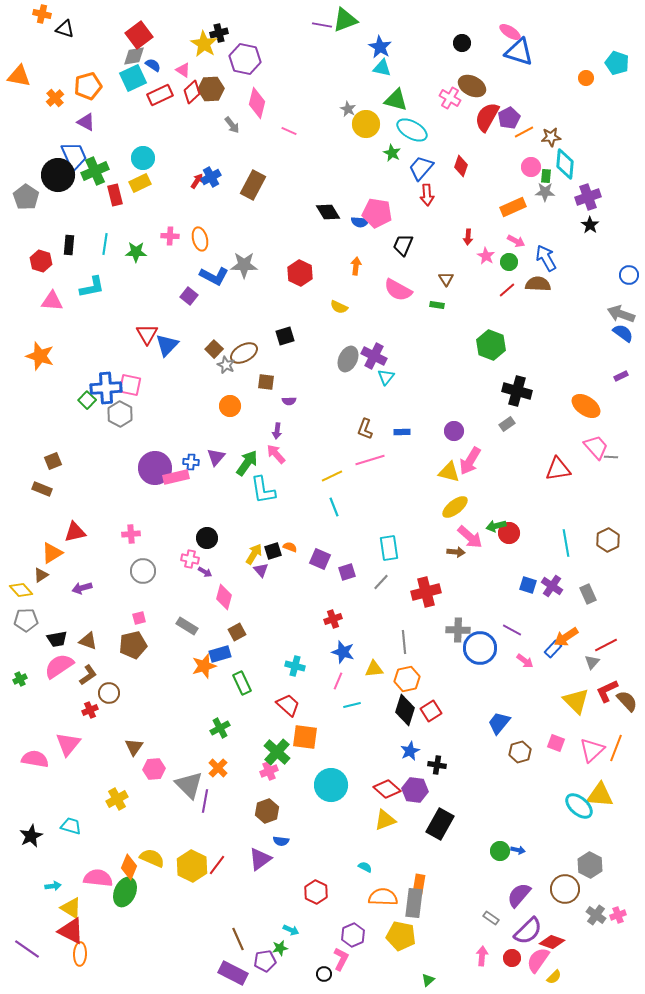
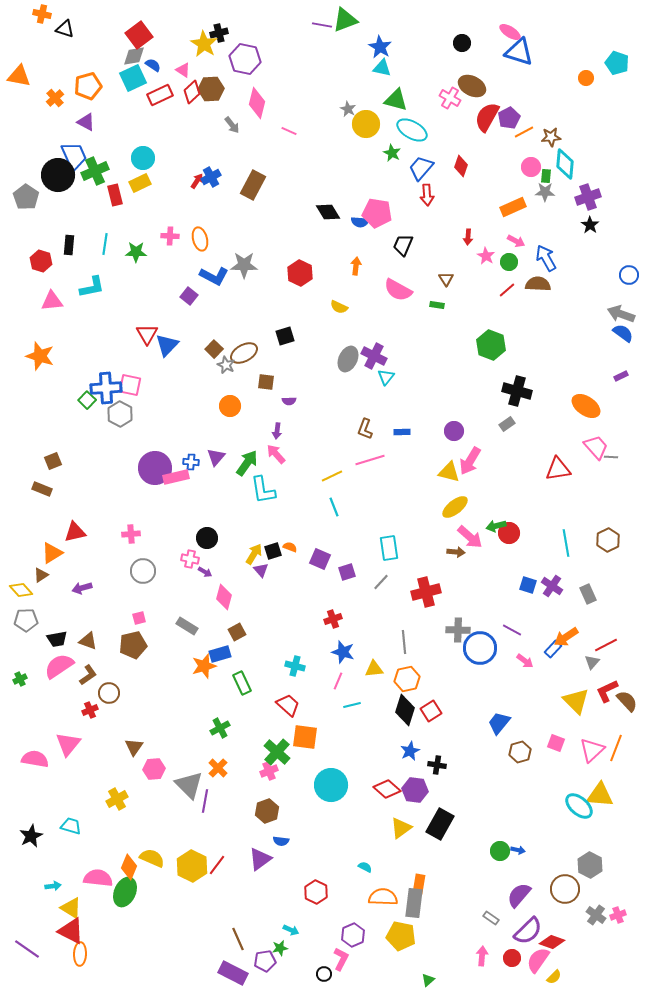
pink triangle at (52, 301): rotated 10 degrees counterclockwise
yellow triangle at (385, 820): moved 16 px right, 8 px down; rotated 15 degrees counterclockwise
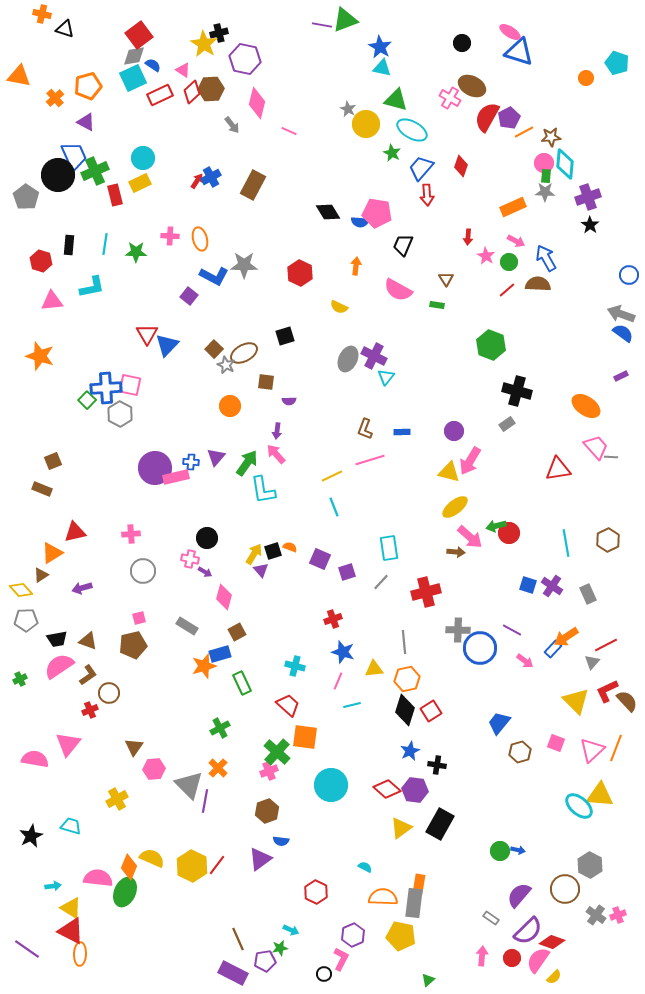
pink circle at (531, 167): moved 13 px right, 4 px up
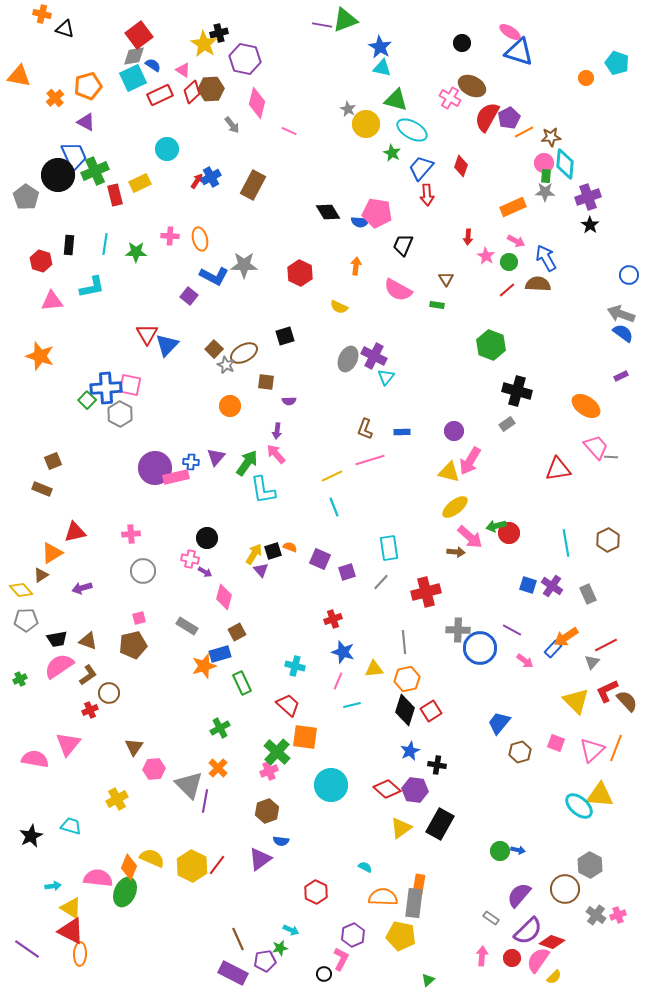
cyan circle at (143, 158): moved 24 px right, 9 px up
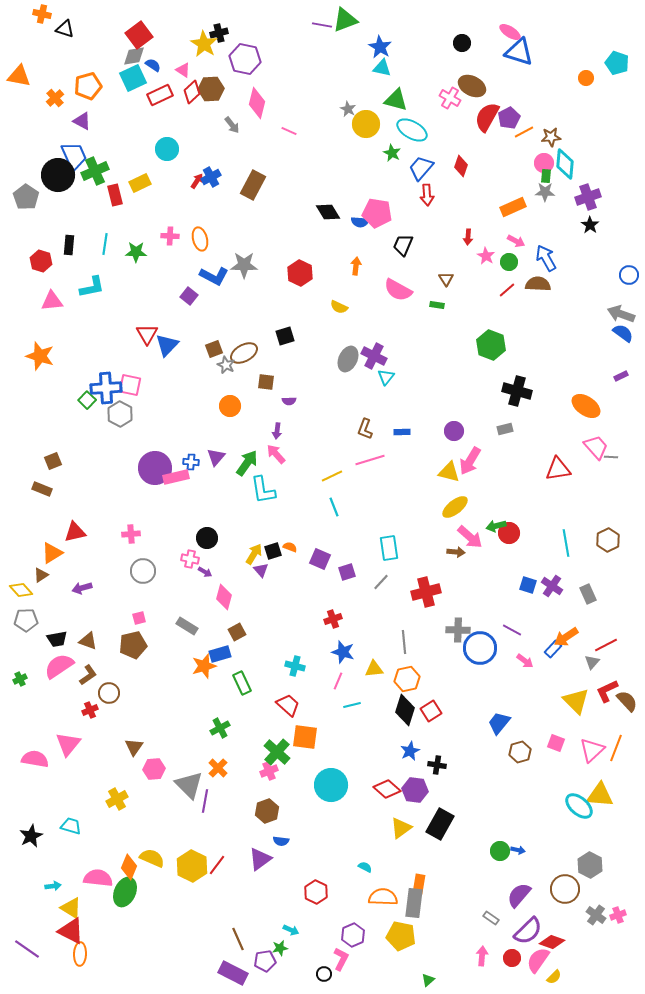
purple triangle at (86, 122): moved 4 px left, 1 px up
brown square at (214, 349): rotated 24 degrees clockwise
gray rectangle at (507, 424): moved 2 px left, 5 px down; rotated 21 degrees clockwise
